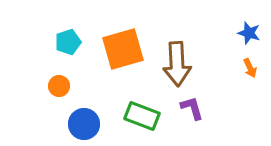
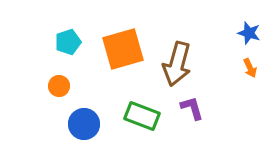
brown arrow: rotated 18 degrees clockwise
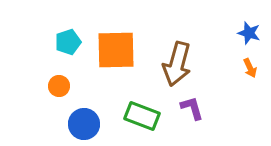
orange square: moved 7 px left, 1 px down; rotated 15 degrees clockwise
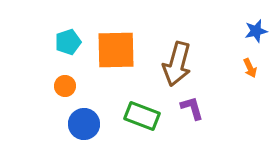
blue star: moved 7 px right, 2 px up; rotated 30 degrees counterclockwise
orange circle: moved 6 px right
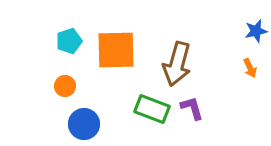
cyan pentagon: moved 1 px right, 1 px up
green rectangle: moved 10 px right, 7 px up
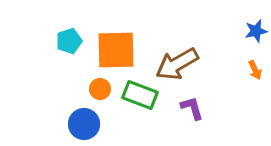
brown arrow: rotated 45 degrees clockwise
orange arrow: moved 5 px right, 2 px down
orange circle: moved 35 px right, 3 px down
green rectangle: moved 12 px left, 14 px up
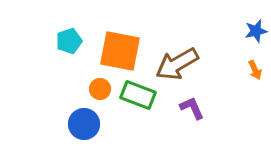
orange square: moved 4 px right, 1 px down; rotated 12 degrees clockwise
green rectangle: moved 2 px left
purple L-shape: rotated 8 degrees counterclockwise
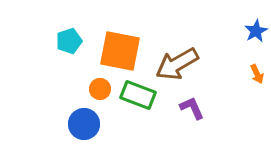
blue star: rotated 15 degrees counterclockwise
orange arrow: moved 2 px right, 4 px down
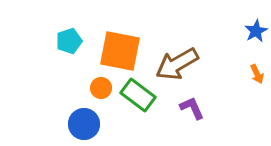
orange circle: moved 1 px right, 1 px up
green rectangle: rotated 16 degrees clockwise
